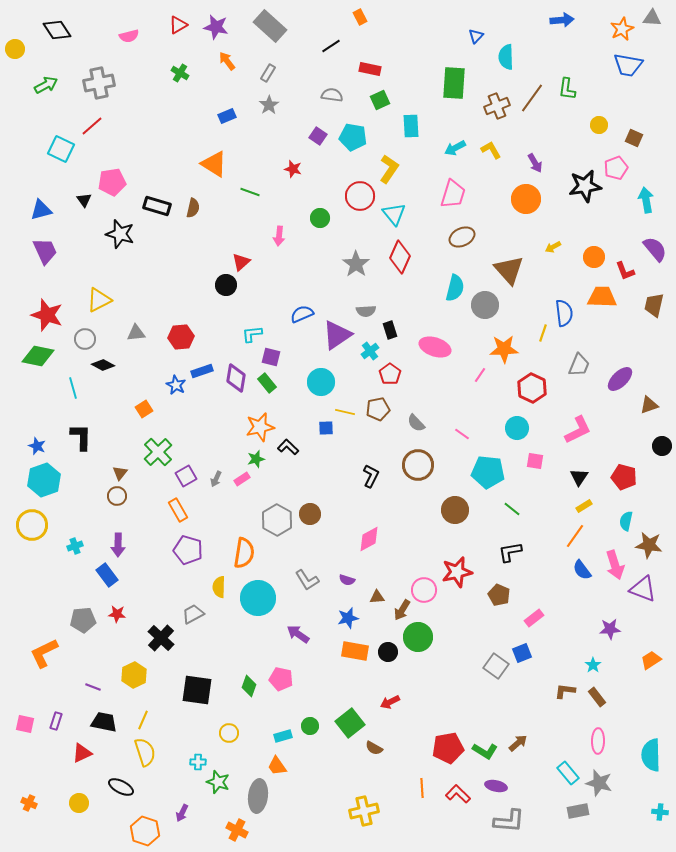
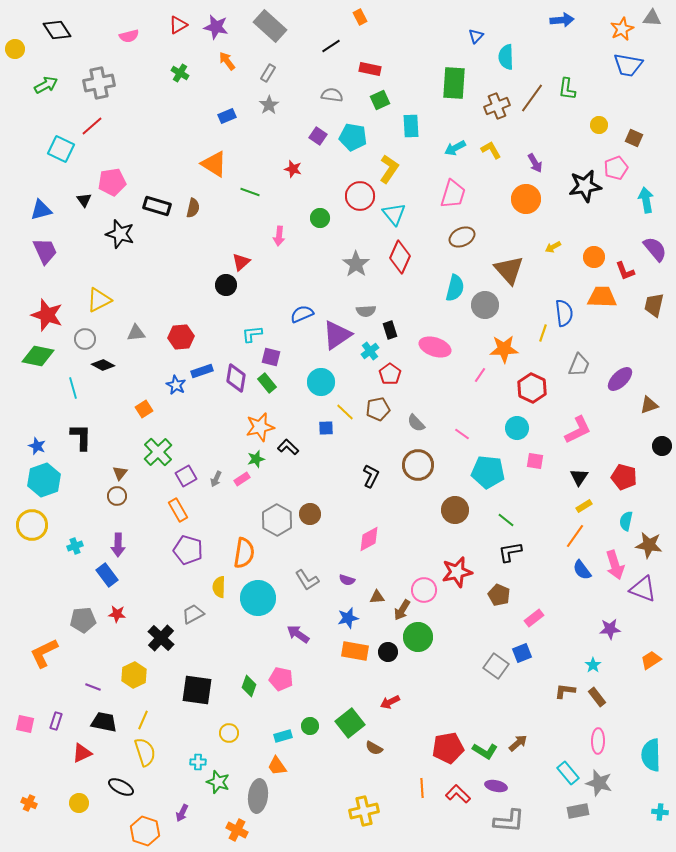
yellow line at (345, 412): rotated 30 degrees clockwise
green line at (512, 509): moved 6 px left, 11 px down
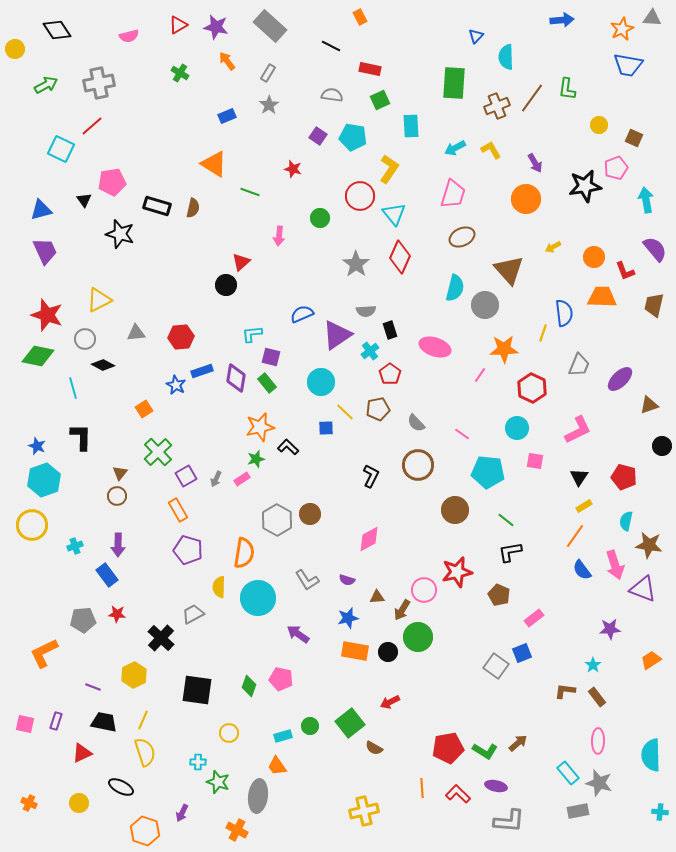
black line at (331, 46): rotated 60 degrees clockwise
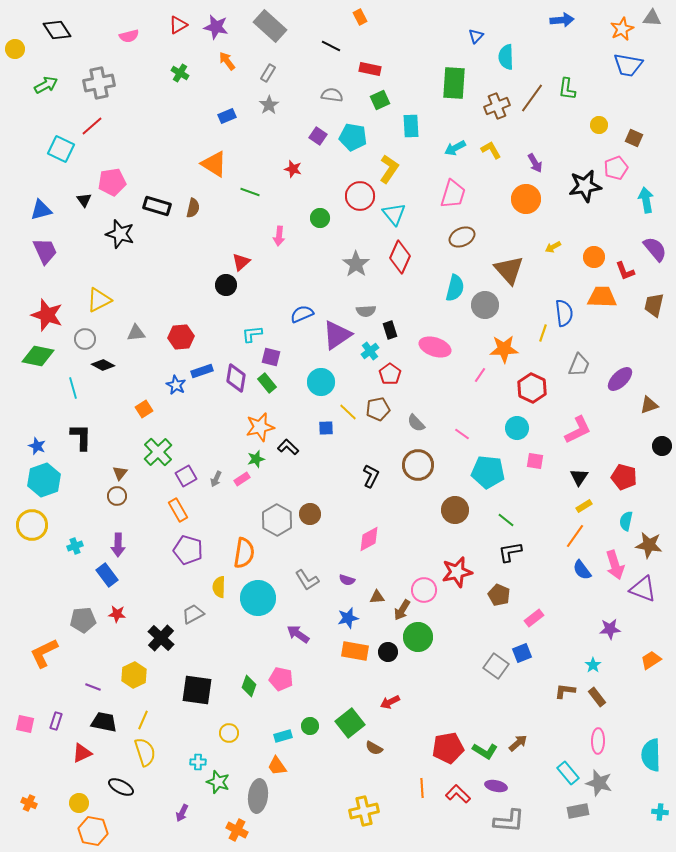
yellow line at (345, 412): moved 3 px right
orange hexagon at (145, 831): moved 52 px left; rotated 8 degrees counterclockwise
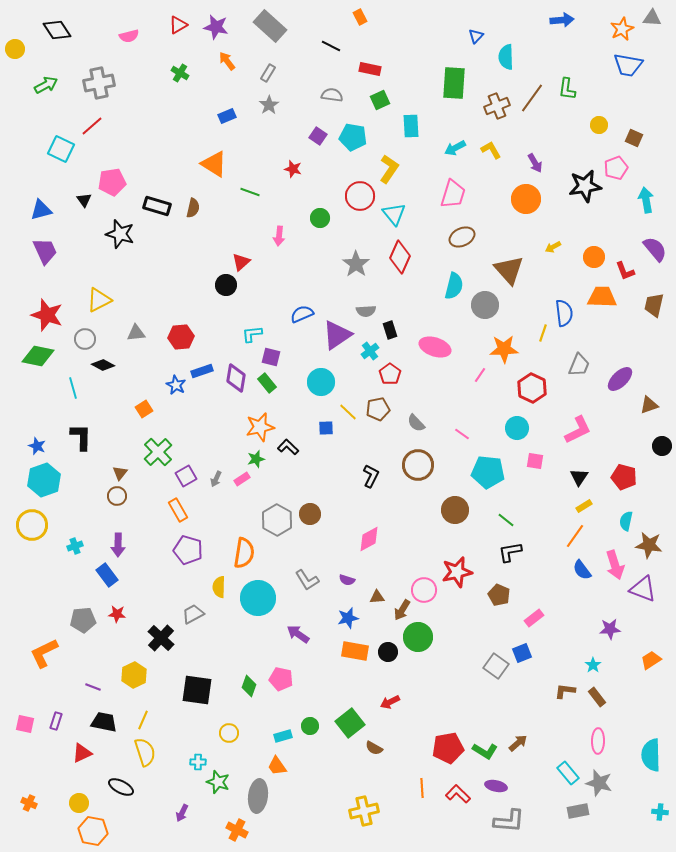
cyan semicircle at (455, 288): moved 1 px left, 2 px up
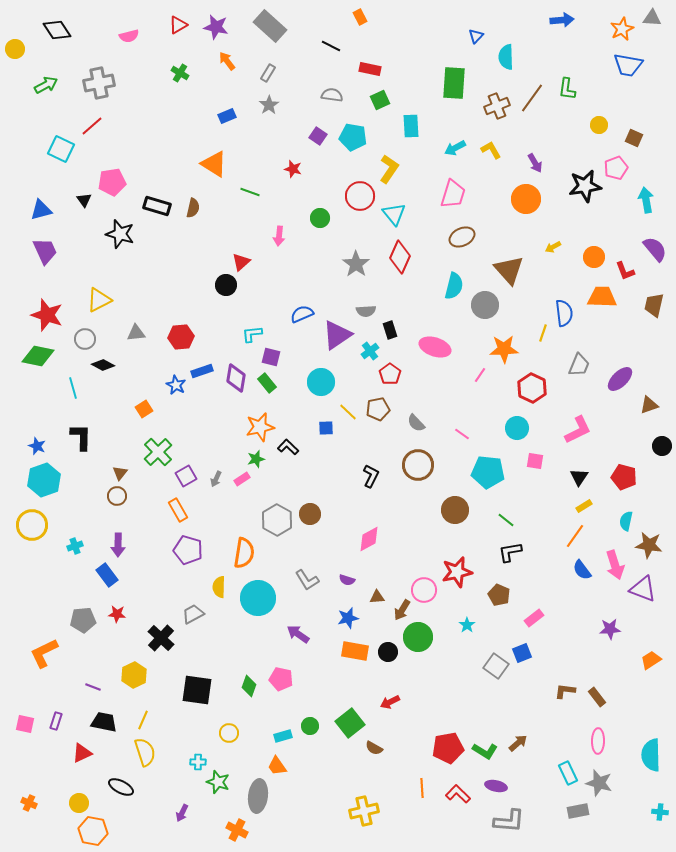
cyan star at (593, 665): moved 126 px left, 40 px up
cyan rectangle at (568, 773): rotated 15 degrees clockwise
